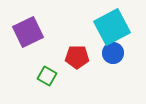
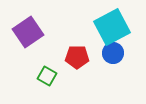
purple square: rotated 8 degrees counterclockwise
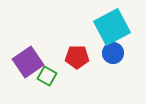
purple square: moved 30 px down
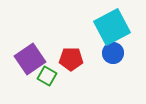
red pentagon: moved 6 px left, 2 px down
purple square: moved 2 px right, 3 px up
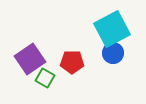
cyan square: moved 2 px down
red pentagon: moved 1 px right, 3 px down
green square: moved 2 px left, 2 px down
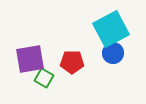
cyan square: moved 1 px left
purple square: rotated 24 degrees clockwise
green square: moved 1 px left
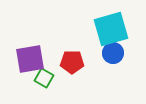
cyan square: rotated 12 degrees clockwise
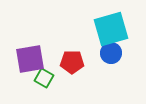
blue circle: moved 2 px left
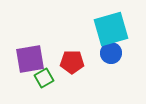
green square: rotated 30 degrees clockwise
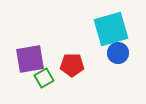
blue circle: moved 7 px right
red pentagon: moved 3 px down
